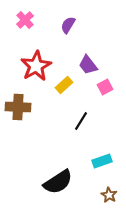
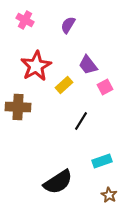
pink cross: rotated 18 degrees counterclockwise
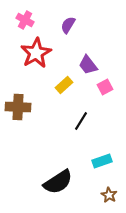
red star: moved 13 px up
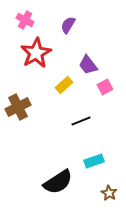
brown cross: rotated 30 degrees counterclockwise
black line: rotated 36 degrees clockwise
cyan rectangle: moved 8 px left
brown star: moved 2 px up
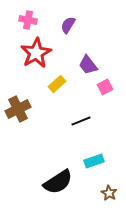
pink cross: moved 3 px right; rotated 18 degrees counterclockwise
yellow rectangle: moved 7 px left, 1 px up
brown cross: moved 2 px down
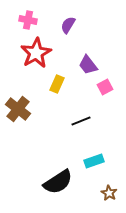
yellow rectangle: rotated 24 degrees counterclockwise
brown cross: rotated 25 degrees counterclockwise
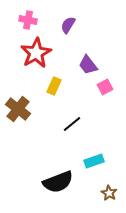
yellow rectangle: moved 3 px left, 2 px down
black line: moved 9 px left, 3 px down; rotated 18 degrees counterclockwise
black semicircle: rotated 12 degrees clockwise
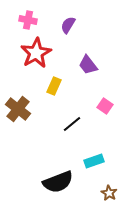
pink square: moved 19 px down; rotated 28 degrees counterclockwise
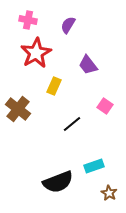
cyan rectangle: moved 5 px down
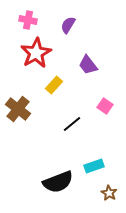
yellow rectangle: moved 1 px up; rotated 18 degrees clockwise
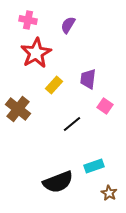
purple trapezoid: moved 14 px down; rotated 45 degrees clockwise
